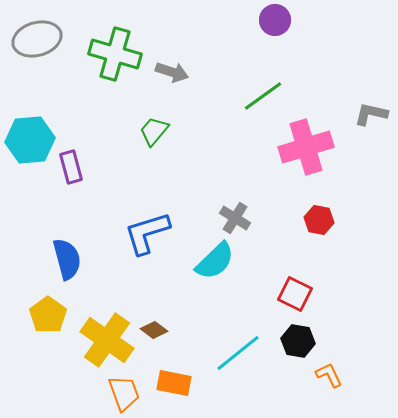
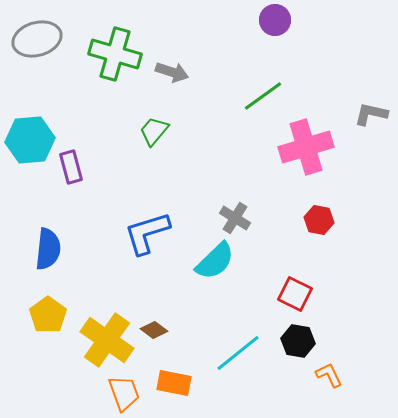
blue semicircle: moved 19 px left, 10 px up; rotated 21 degrees clockwise
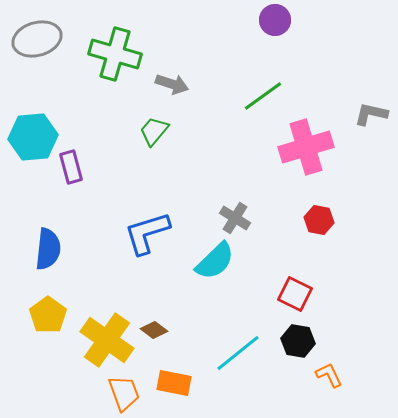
gray arrow: moved 12 px down
cyan hexagon: moved 3 px right, 3 px up
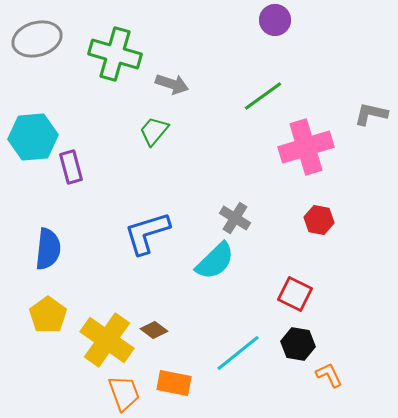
black hexagon: moved 3 px down
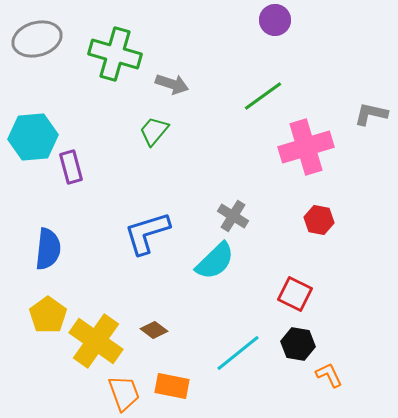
gray cross: moved 2 px left, 2 px up
yellow cross: moved 11 px left, 1 px down
orange rectangle: moved 2 px left, 3 px down
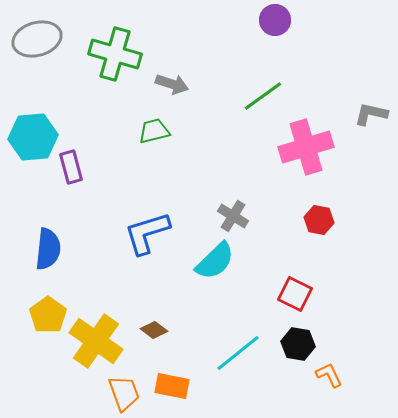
green trapezoid: rotated 36 degrees clockwise
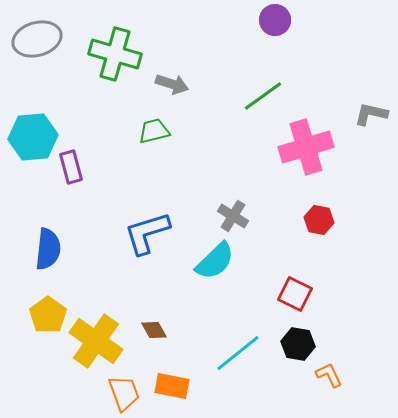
brown diamond: rotated 24 degrees clockwise
